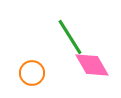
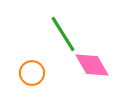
green line: moved 7 px left, 3 px up
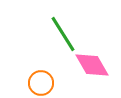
orange circle: moved 9 px right, 10 px down
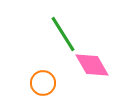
orange circle: moved 2 px right
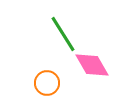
orange circle: moved 4 px right
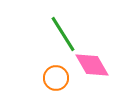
orange circle: moved 9 px right, 5 px up
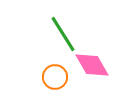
orange circle: moved 1 px left, 1 px up
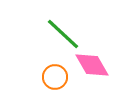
green line: rotated 15 degrees counterclockwise
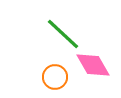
pink diamond: moved 1 px right
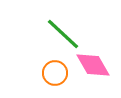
orange circle: moved 4 px up
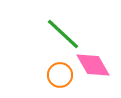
orange circle: moved 5 px right, 2 px down
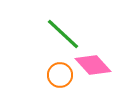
pink diamond: rotated 12 degrees counterclockwise
